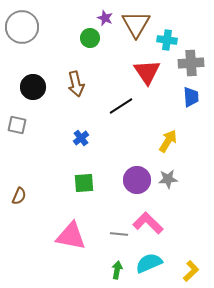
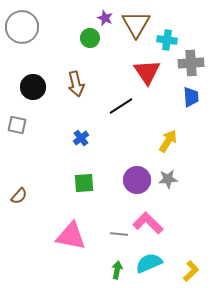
brown semicircle: rotated 18 degrees clockwise
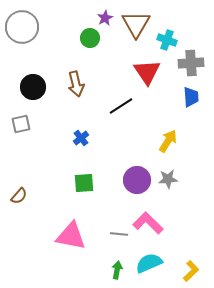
purple star: rotated 21 degrees clockwise
cyan cross: rotated 12 degrees clockwise
gray square: moved 4 px right, 1 px up; rotated 24 degrees counterclockwise
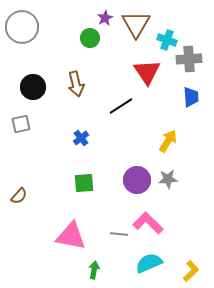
gray cross: moved 2 px left, 4 px up
green arrow: moved 23 px left
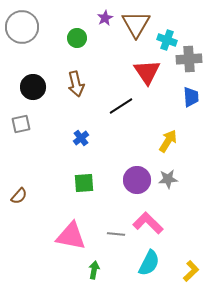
green circle: moved 13 px left
gray line: moved 3 px left
cyan semicircle: rotated 140 degrees clockwise
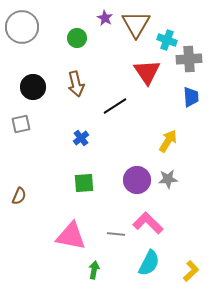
purple star: rotated 14 degrees counterclockwise
black line: moved 6 px left
brown semicircle: rotated 18 degrees counterclockwise
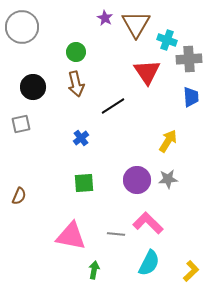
green circle: moved 1 px left, 14 px down
black line: moved 2 px left
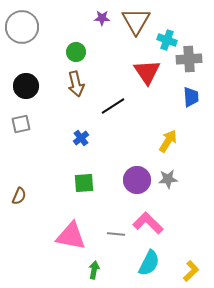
purple star: moved 3 px left; rotated 28 degrees counterclockwise
brown triangle: moved 3 px up
black circle: moved 7 px left, 1 px up
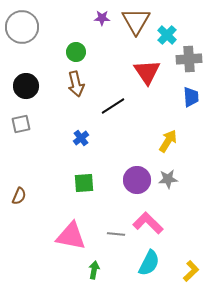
cyan cross: moved 5 px up; rotated 24 degrees clockwise
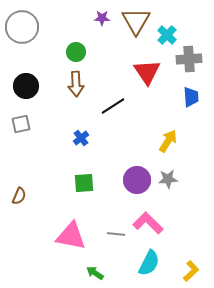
brown arrow: rotated 10 degrees clockwise
green arrow: moved 1 px right, 3 px down; rotated 66 degrees counterclockwise
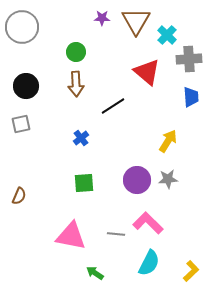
red triangle: rotated 16 degrees counterclockwise
